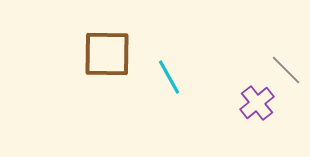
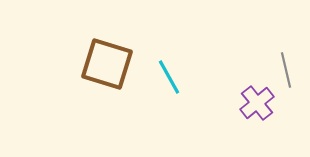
brown square: moved 10 px down; rotated 16 degrees clockwise
gray line: rotated 32 degrees clockwise
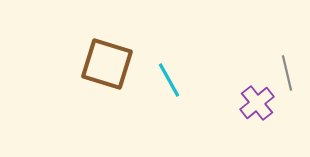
gray line: moved 1 px right, 3 px down
cyan line: moved 3 px down
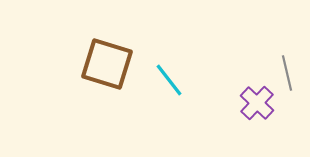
cyan line: rotated 9 degrees counterclockwise
purple cross: rotated 8 degrees counterclockwise
